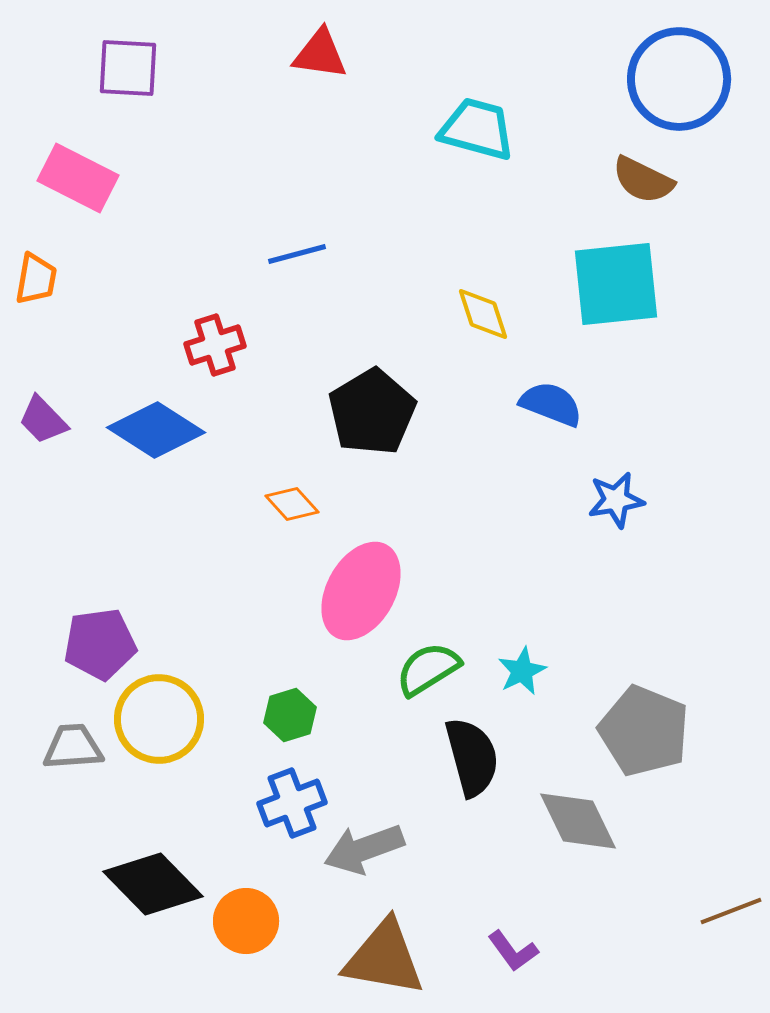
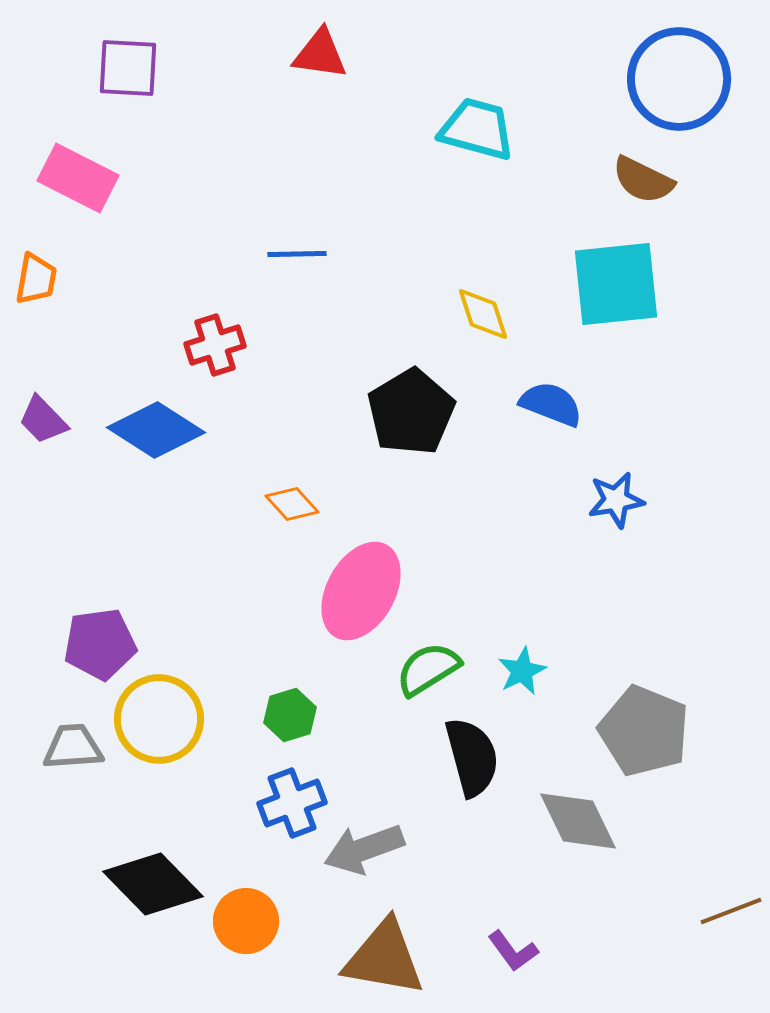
blue line: rotated 14 degrees clockwise
black pentagon: moved 39 px right
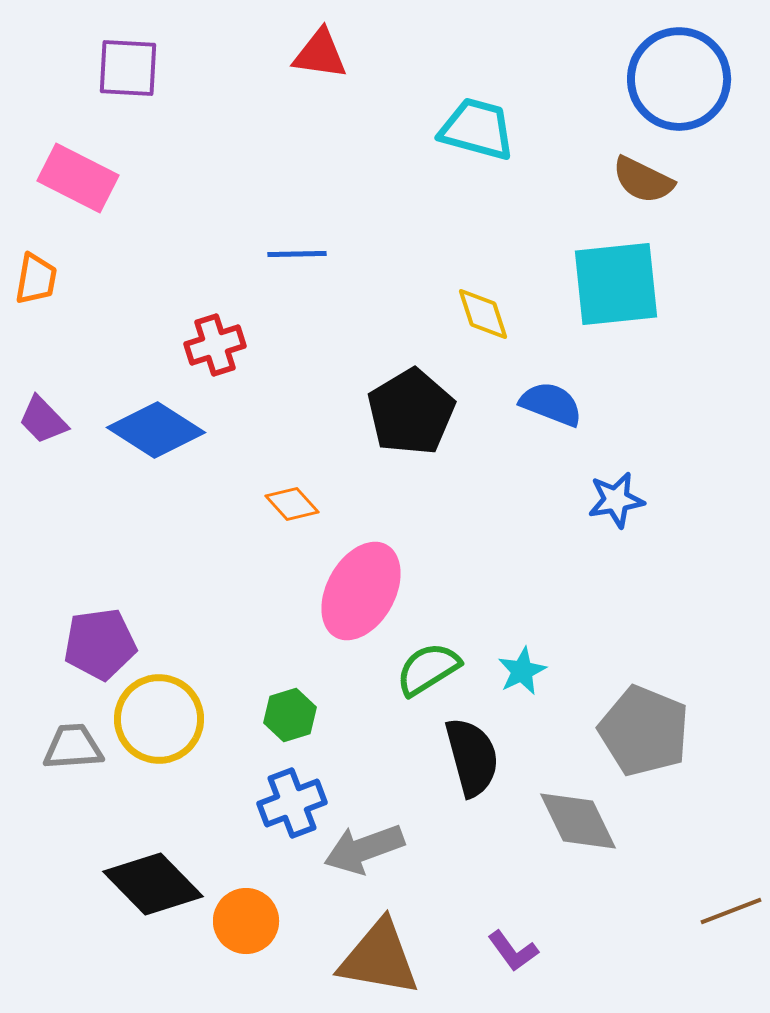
brown triangle: moved 5 px left
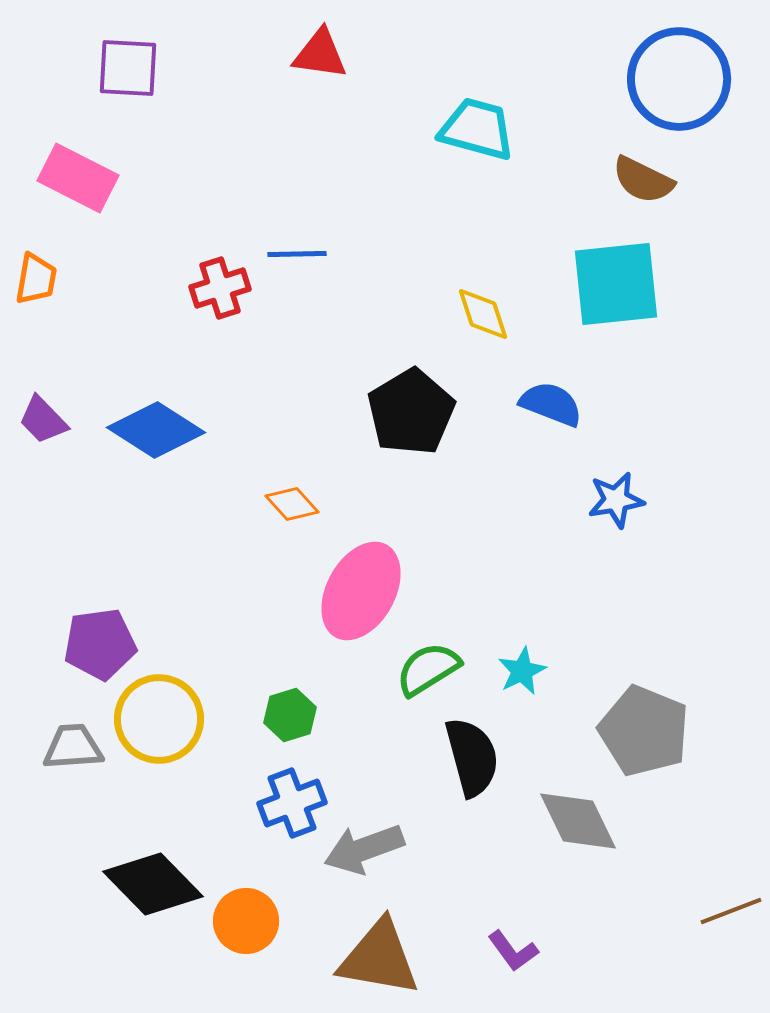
red cross: moved 5 px right, 57 px up
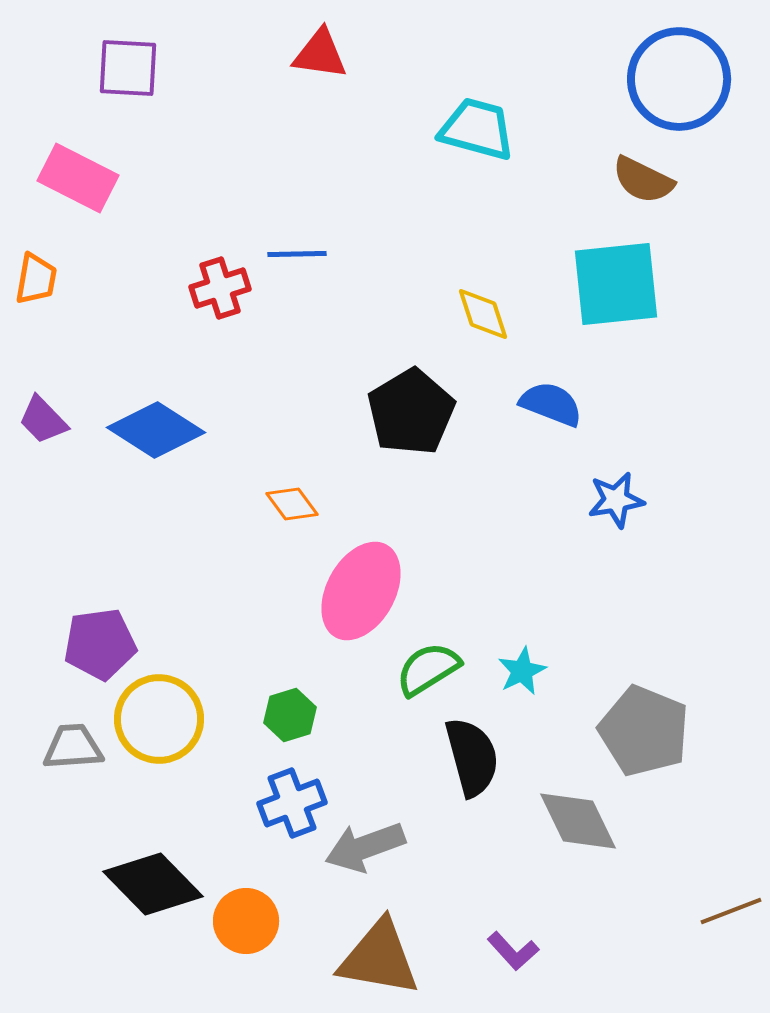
orange diamond: rotated 6 degrees clockwise
gray arrow: moved 1 px right, 2 px up
purple L-shape: rotated 6 degrees counterclockwise
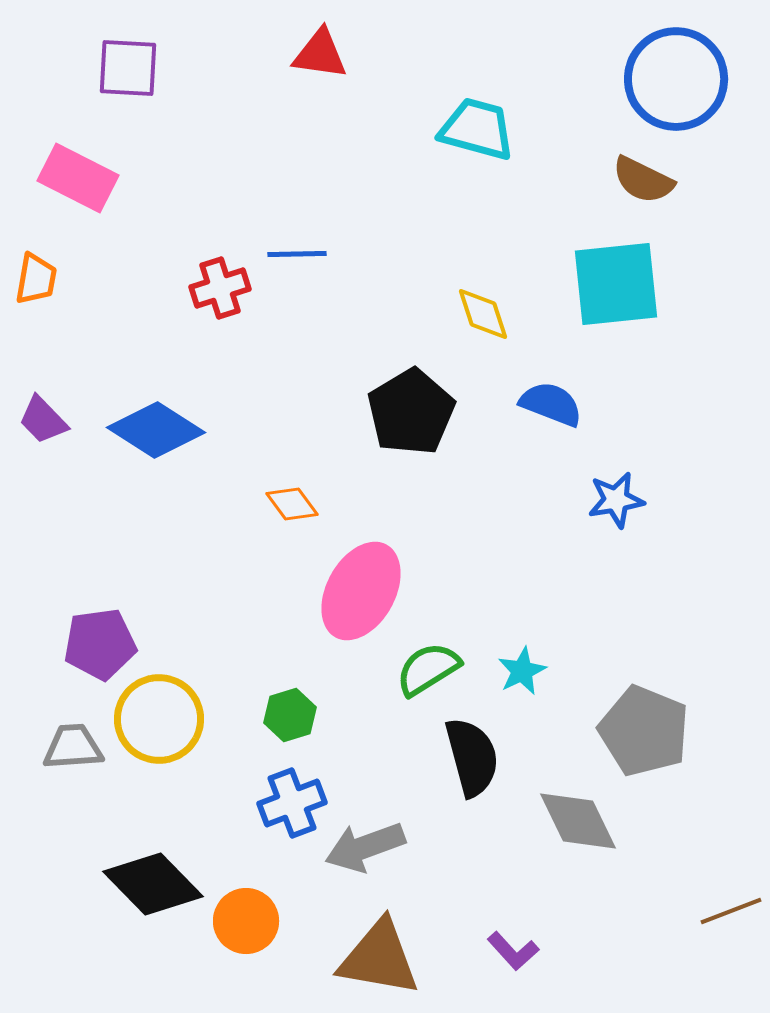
blue circle: moved 3 px left
